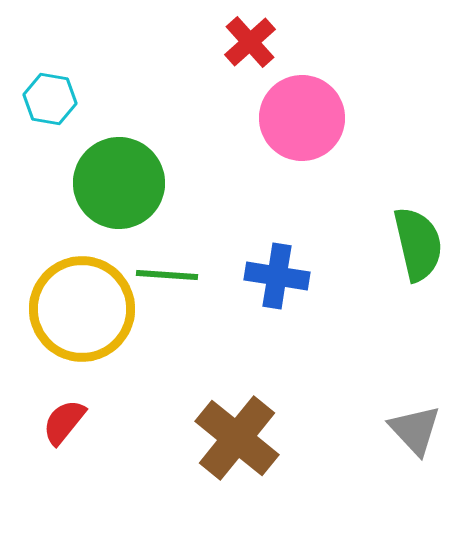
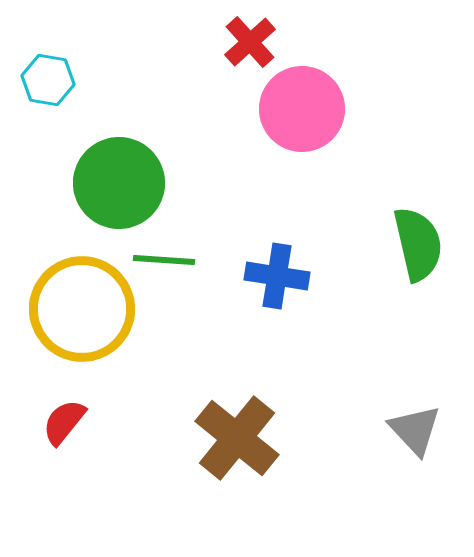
cyan hexagon: moved 2 px left, 19 px up
pink circle: moved 9 px up
green line: moved 3 px left, 15 px up
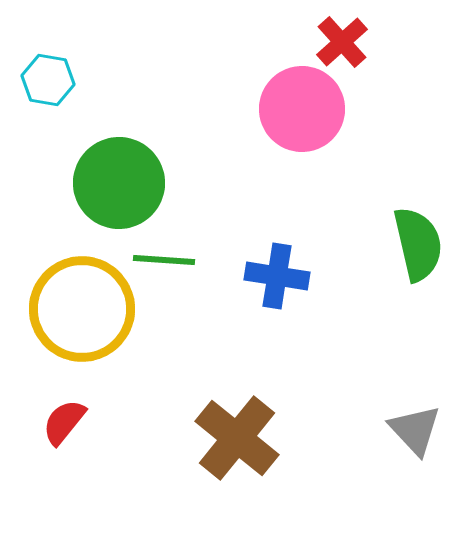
red cross: moved 92 px right
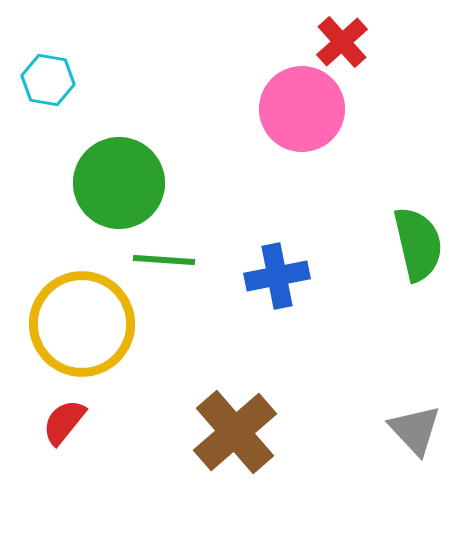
blue cross: rotated 20 degrees counterclockwise
yellow circle: moved 15 px down
brown cross: moved 2 px left, 6 px up; rotated 10 degrees clockwise
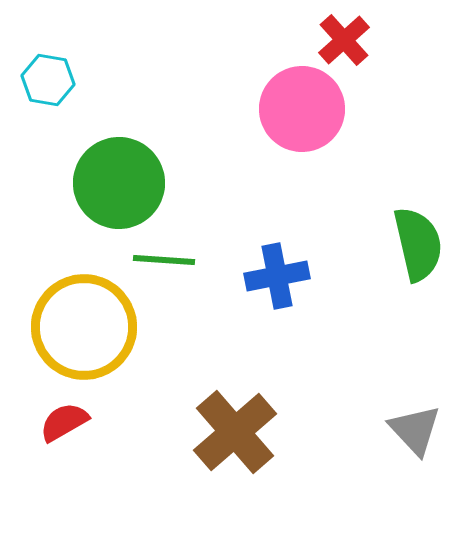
red cross: moved 2 px right, 2 px up
yellow circle: moved 2 px right, 3 px down
red semicircle: rotated 21 degrees clockwise
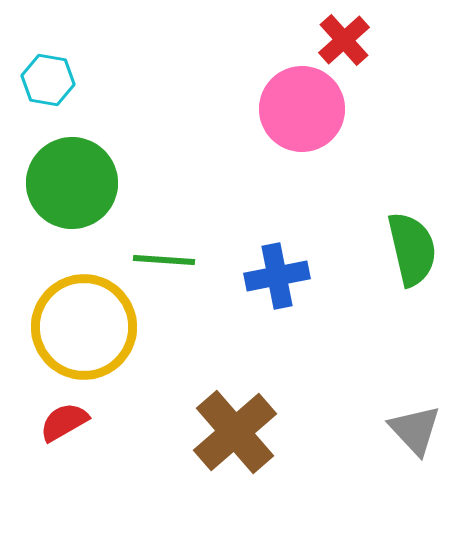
green circle: moved 47 px left
green semicircle: moved 6 px left, 5 px down
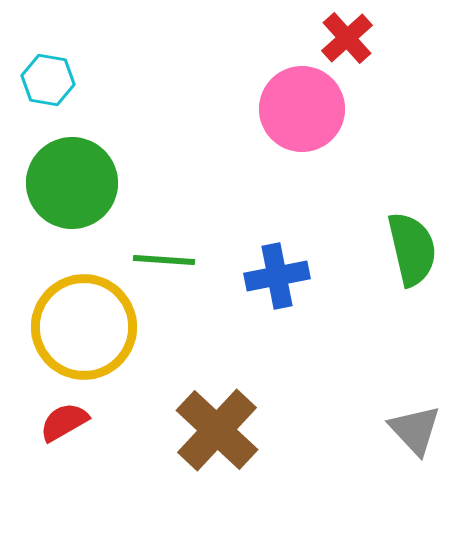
red cross: moved 3 px right, 2 px up
brown cross: moved 18 px left, 2 px up; rotated 6 degrees counterclockwise
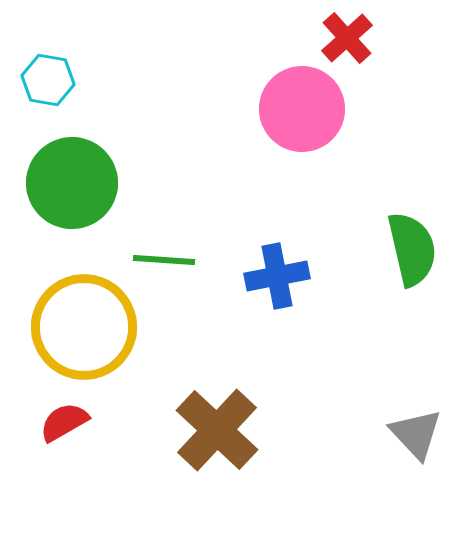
gray triangle: moved 1 px right, 4 px down
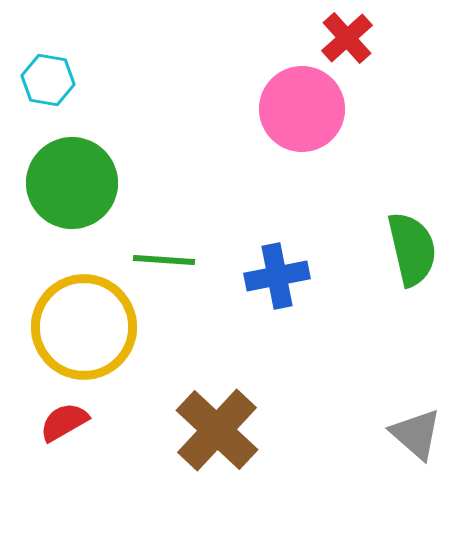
gray triangle: rotated 6 degrees counterclockwise
